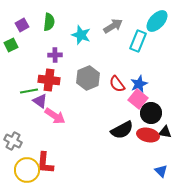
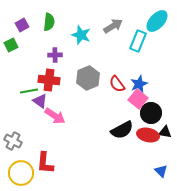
yellow circle: moved 6 px left, 3 px down
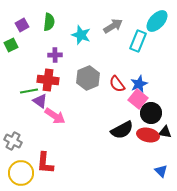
red cross: moved 1 px left
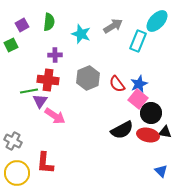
cyan star: moved 1 px up
purple triangle: rotated 28 degrees clockwise
yellow circle: moved 4 px left
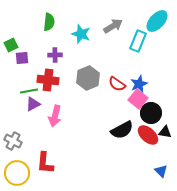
purple square: moved 33 px down; rotated 24 degrees clockwise
red semicircle: rotated 18 degrees counterclockwise
purple triangle: moved 7 px left, 3 px down; rotated 28 degrees clockwise
pink arrow: rotated 70 degrees clockwise
red ellipse: rotated 30 degrees clockwise
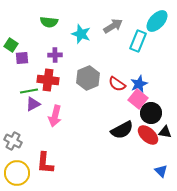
green semicircle: rotated 90 degrees clockwise
green square: rotated 32 degrees counterclockwise
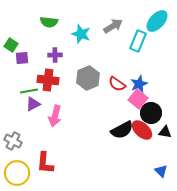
red ellipse: moved 6 px left, 5 px up
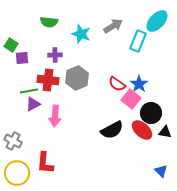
gray hexagon: moved 11 px left
blue star: rotated 12 degrees counterclockwise
pink square: moved 7 px left
pink arrow: rotated 10 degrees counterclockwise
black semicircle: moved 10 px left
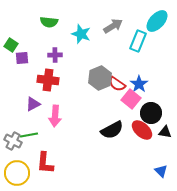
gray hexagon: moved 23 px right
green line: moved 44 px down
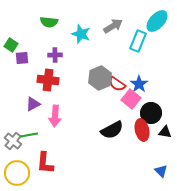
red ellipse: rotated 35 degrees clockwise
gray cross: rotated 12 degrees clockwise
